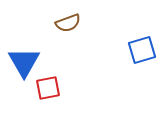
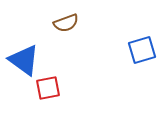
brown semicircle: moved 2 px left
blue triangle: moved 2 px up; rotated 24 degrees counterclockwise
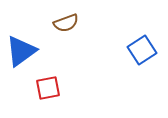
blue square: rotated 16 degrees counterclockwise
blue triangle: moved 3 px left, 9 px up; rotated 48 degrees clockwise
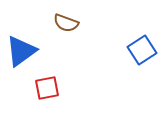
brown semicircle: rotated 40 degrees clockwise
red square: moved 1 px left
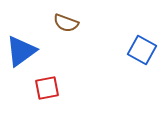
blue square: rotated 28 degrees counterclockwise
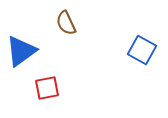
brown semicircle: rotated 45 degrees clockwise
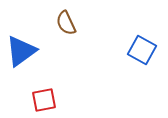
red square: moved 3 px left, 12 px down
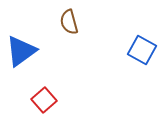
brown semicircle: moved 3 px right, 1 px up; rotated 10 degrees clockwise
red square: rotated 30 degrees counterclockwise
